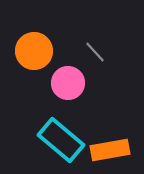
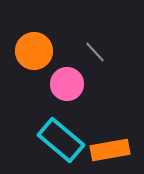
pink circle: moved 1 px left, 1 px down
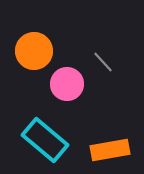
gray line: moved 8 px right, 10 px down
cyan rectangle: moved 16 px left
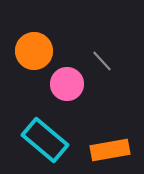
gray line: moved 1 px left, 1 px up
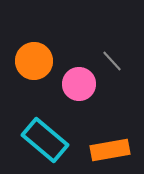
orange circle: moved 10 px down
gray line: moved 10 px right
pink circle: moved 12 px right
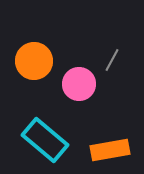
gray line: moved 1 px up; rotated 70 degrees clockwise
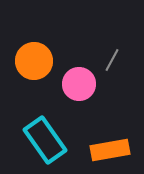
cyan rectangle: rotated 15 degrees clockwise
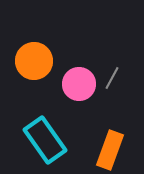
gray line: moved 18 px down
orange rectangle: rotated 60 degrees counterclockwise
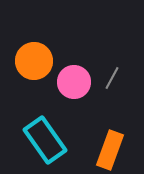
pink circle: moved 5 px left, 2 px up
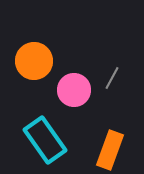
pink circle: moved 8 px down
